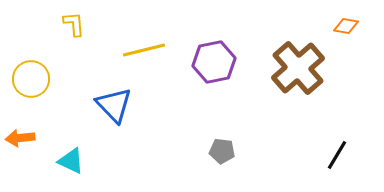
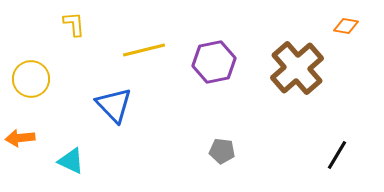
brown cross: moved 1 px left
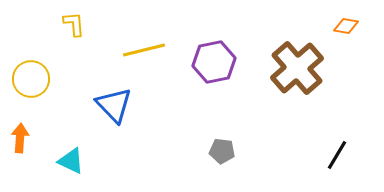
orange arrow: rotated 100 degrees clockwise
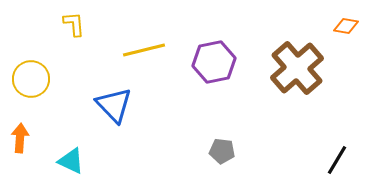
black line: moved 5 px down
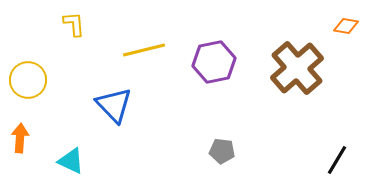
yellow circle: moved 3 px left, 1 px down
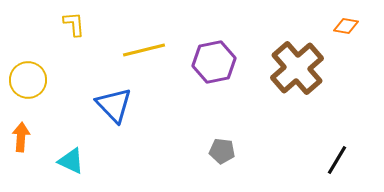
orange arrow: moved 1 px right, 1 px up
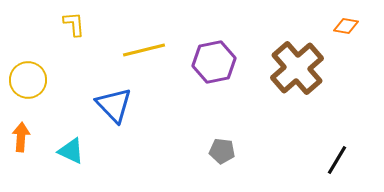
cyan triangle: moved 10 px up
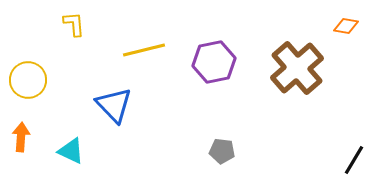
black line: moved 17 px right
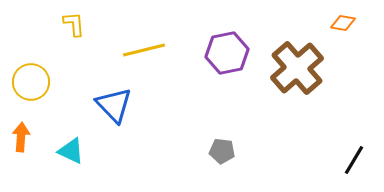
orange diamond: moved 3 px left, 3 px up
purple hexagon: moved 13 px right, 9 px up
yellow circle: moved 3 px right, 2 px down
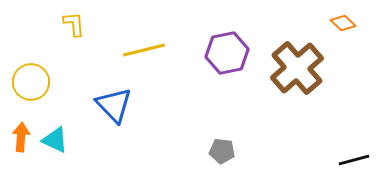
orange diamond: rotated 35 degrees clockwise
cyan triangle: moved 16 px left, 11 px up
black line: rotated 44 degrees clockwise
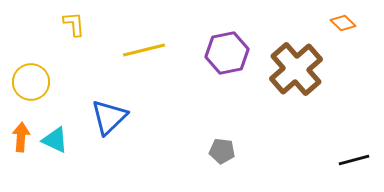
brown cross: moved 1 px left, 1 px down
blue triangle: moved 5 px left, 12 px down; rotated 30 degrees clockwise
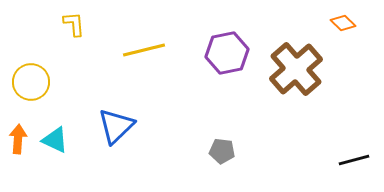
blue triangle: moved 7 px right, 9 px down
orange arrow: moved 3 px left, 2 px down
